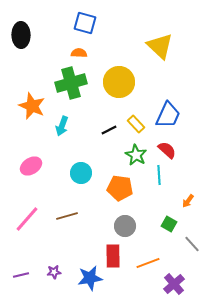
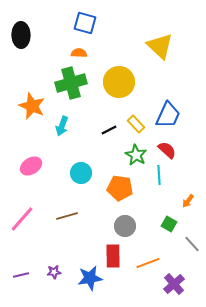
pink line: moved 5 px left
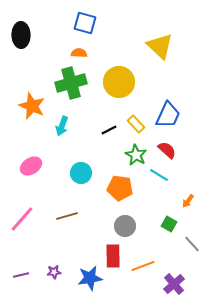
cyan line: rotated 54 degrees counterclockwise
orange line: moved 5 px left, 3 px down
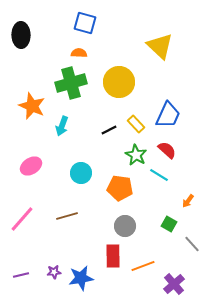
blue star: moved 9 px left
